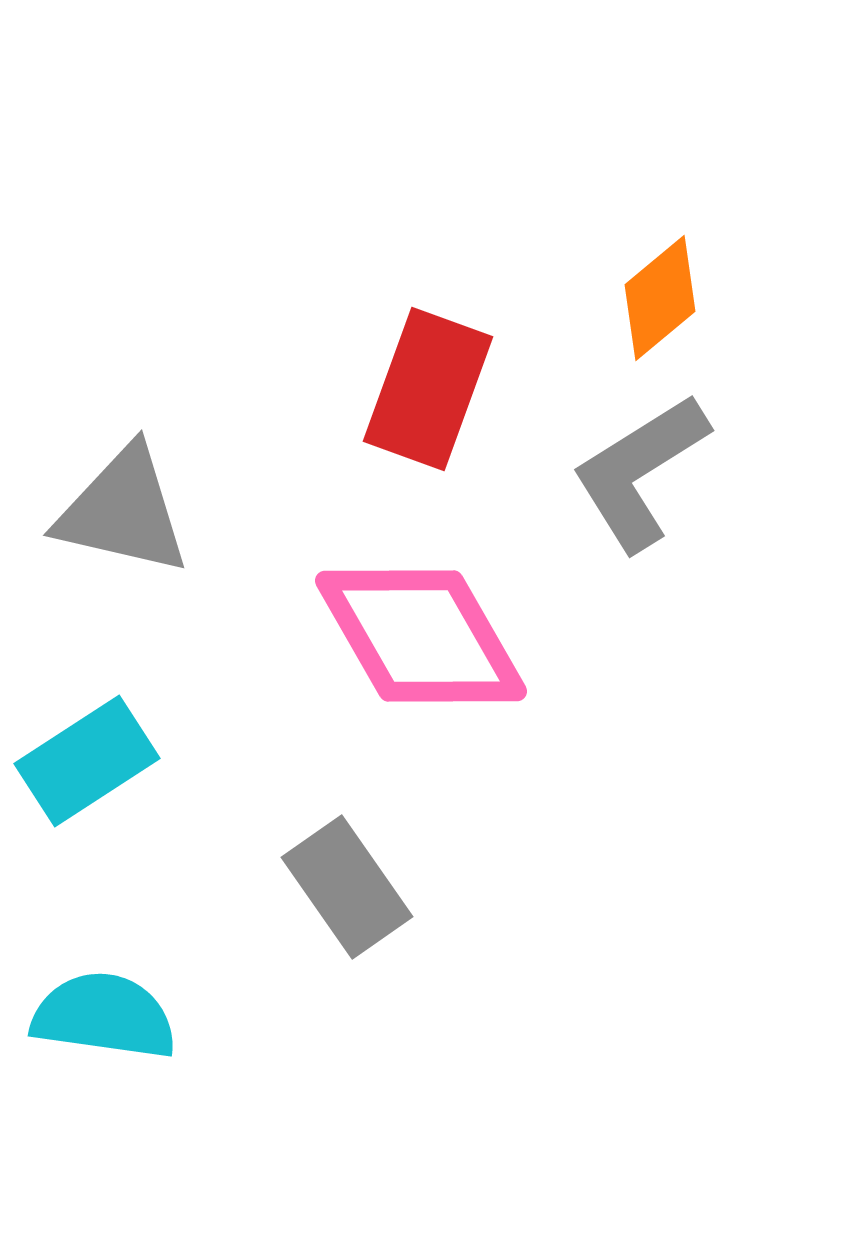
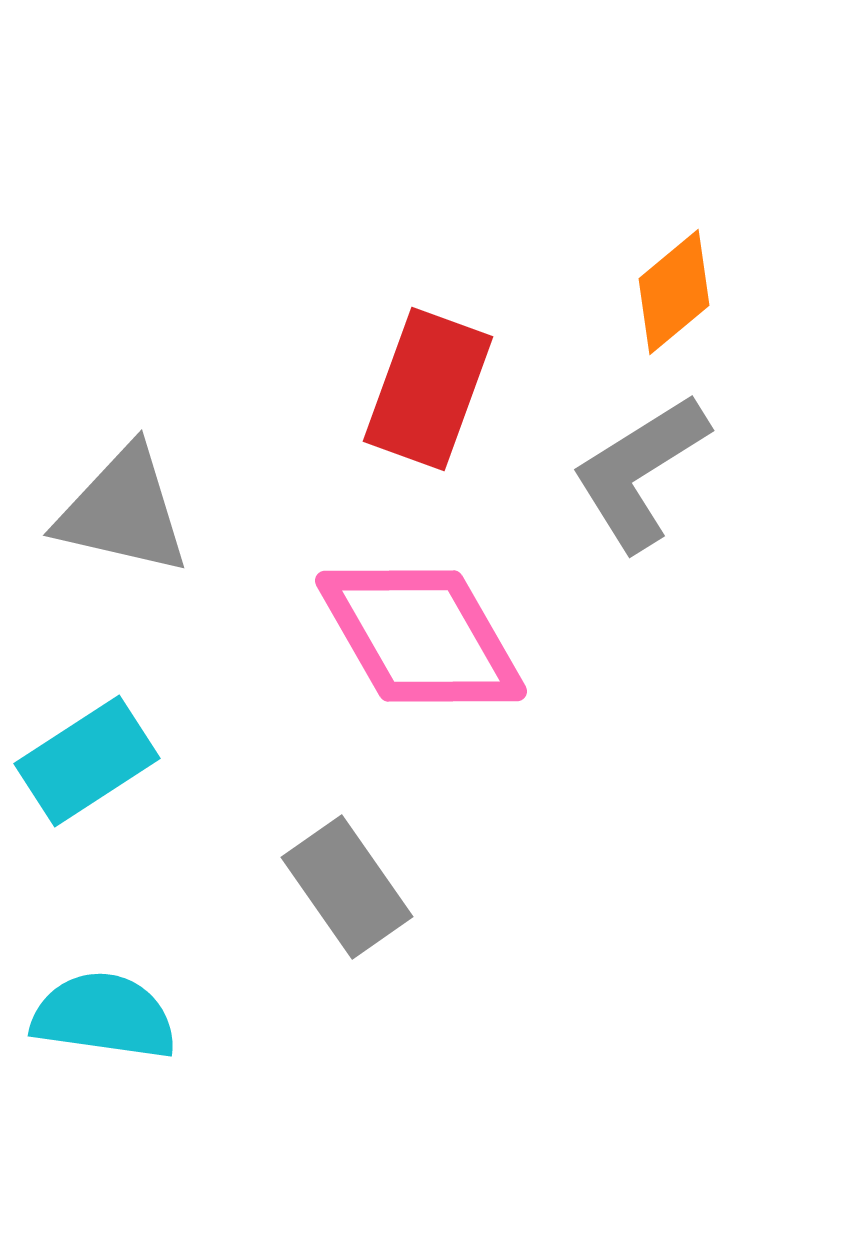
orange diamond: moved 14 px right, 6 px up
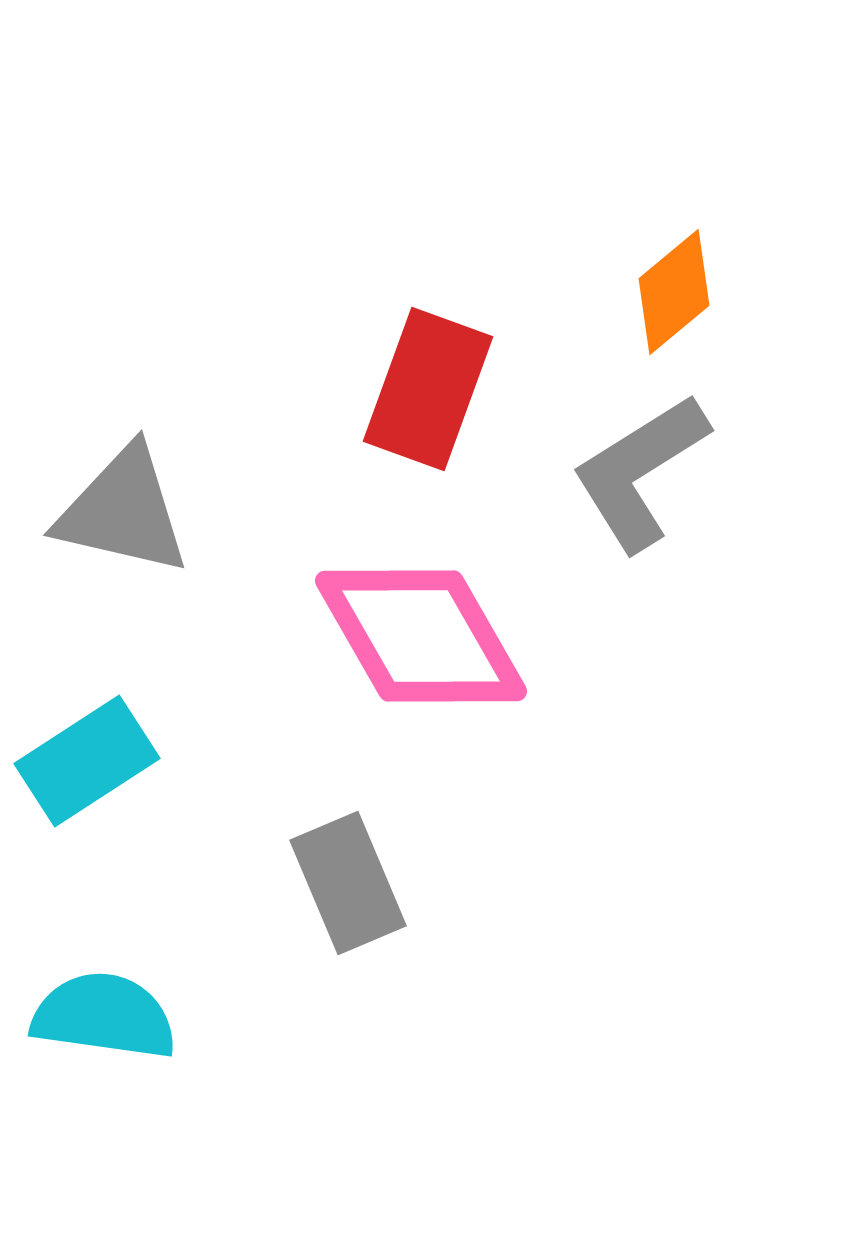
gray rectangle: moved 1 px right, 4 px up; rotated 12 degrees clockwise
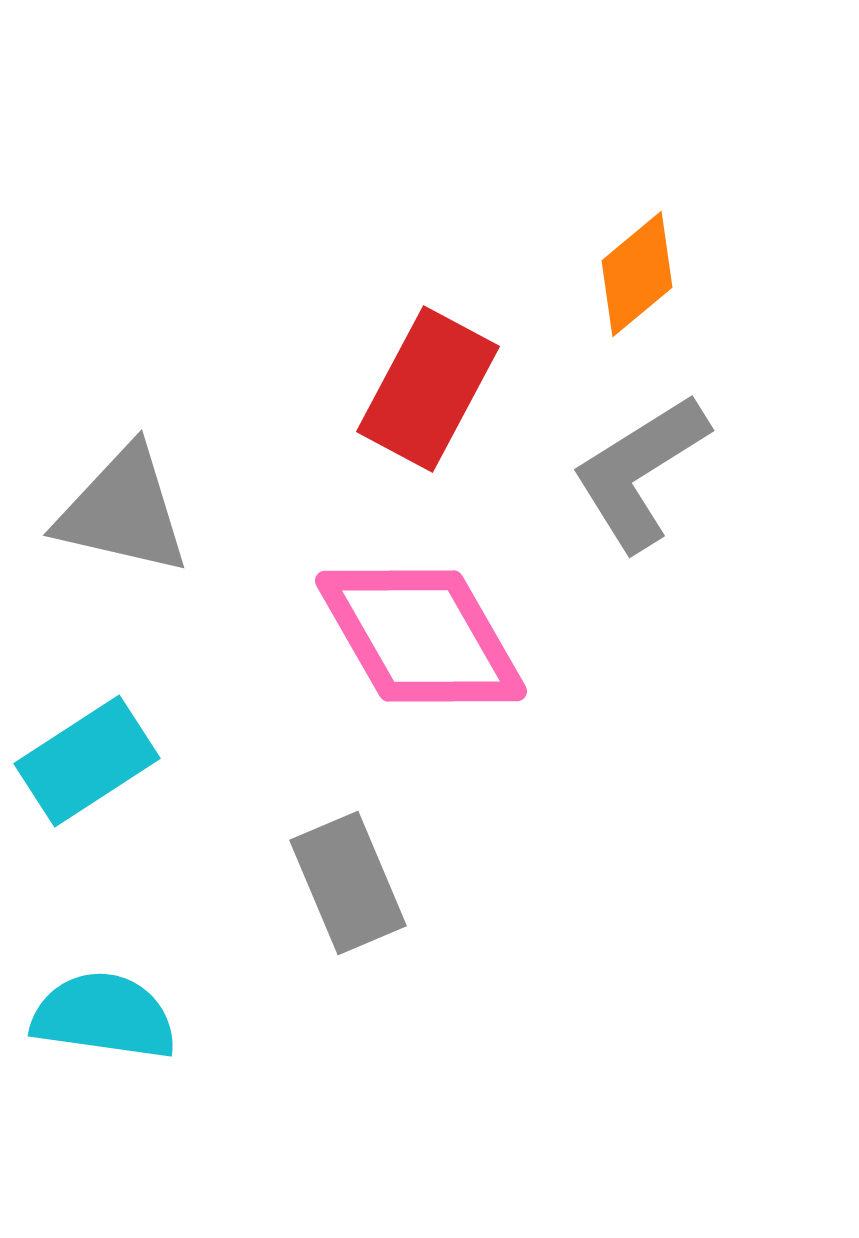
orange diamond: moved 37 px left, 18 px up
red rectangle: rotated 8 degrees clockwise
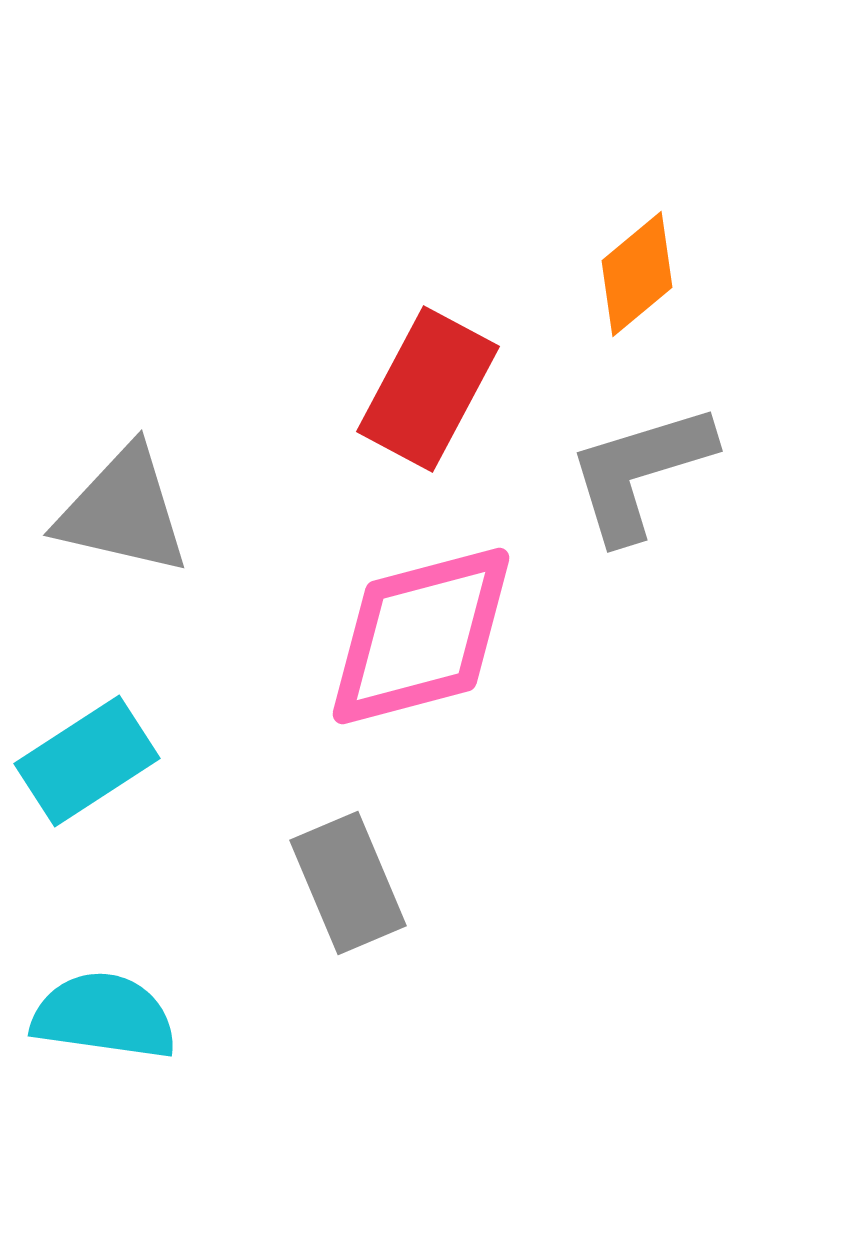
gray L-shape: rotated 15 degrees clockwise
pink diamond: rotated 75 degrees counterclockwise
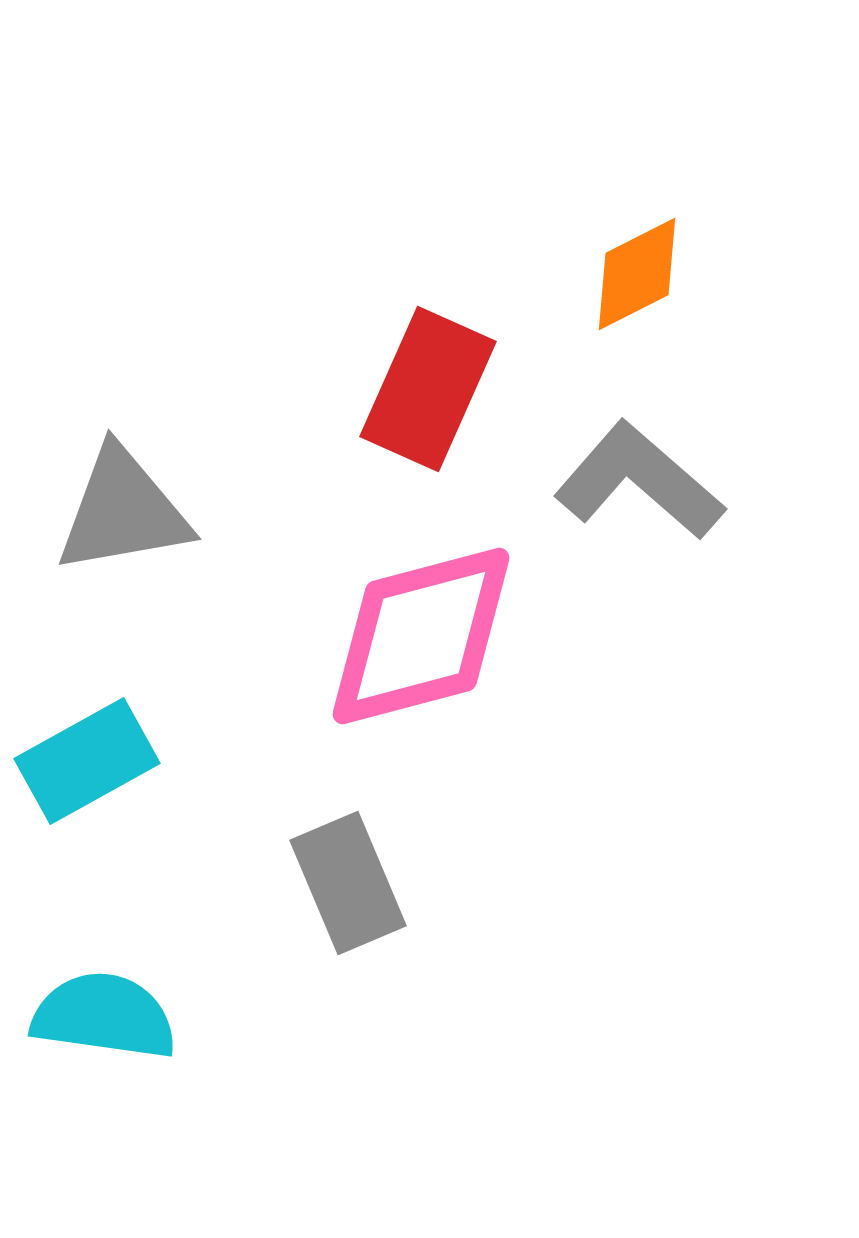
orange diamond: rotated 13 degrees clockwise
red rectangle: rotated 4 degrees counterclockwise
gray L-shape: moved 1 px left, 9 px down; rotated 58 degrees clockwise
gray triangle: rotated 23 degrees counterclockwise
cyan rectangle: rotated 4 degrees clockwise
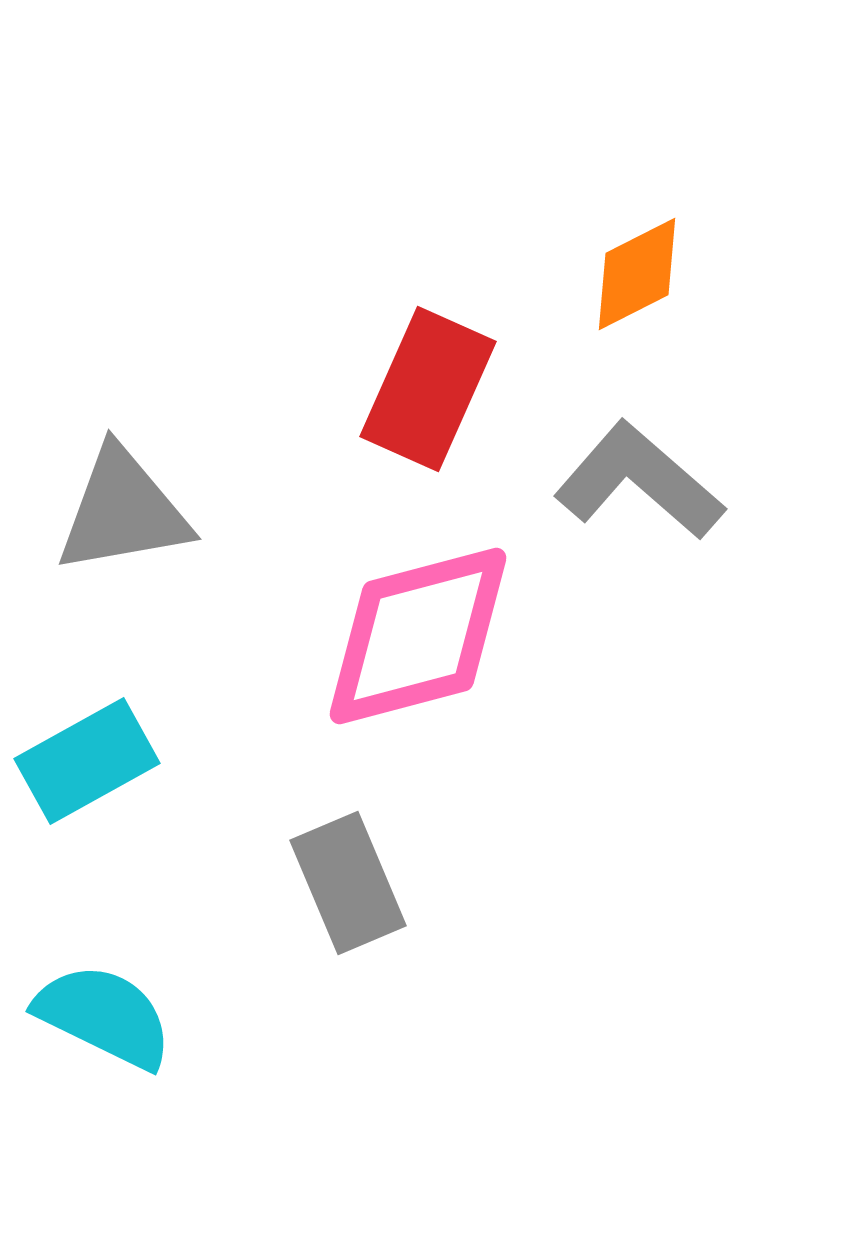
pink diamond: moved 3 px left
cyan semicircle: rotated 18 degrees clockwise
